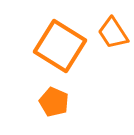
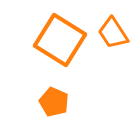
orange square: moved 6 px up
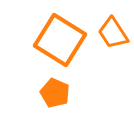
orange pentagon: moved 1 px right, 9 px up
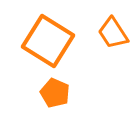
orange square: moved 12 px left, 1 px down
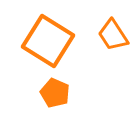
orange trapezoid: moved 2 px down
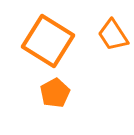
orange pentagon: rotated 20 degrees clockwise
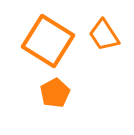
orange trapezoid: moved 9 px left
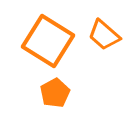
orange trapezoid: rotated 16 degrees counterclockwise
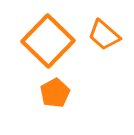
orange square: rotated 12 degrees clockwise
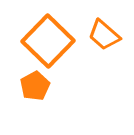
orange pentagon: moved 20 px left, 7 px up
